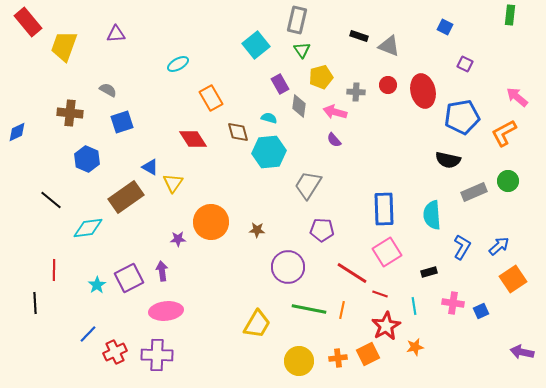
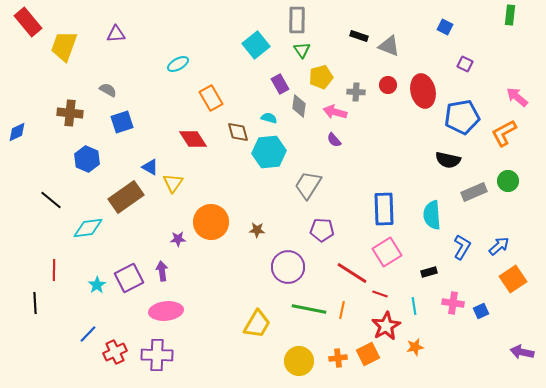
gray rectangle at (297, 20): rotated 12 degrees counterclockwise
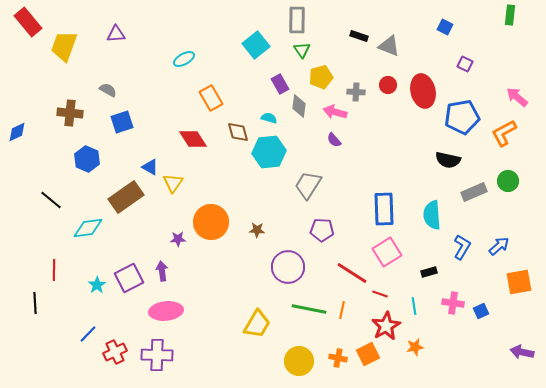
cyan ellipse at (178, 64): moved 6 px right, 5 px up
orange square at (513, 279): moved 6 px right, 3 px down; rotated 24 degrees clockwise
orange cross at (338, 358): rotated 18 degrees clockwise
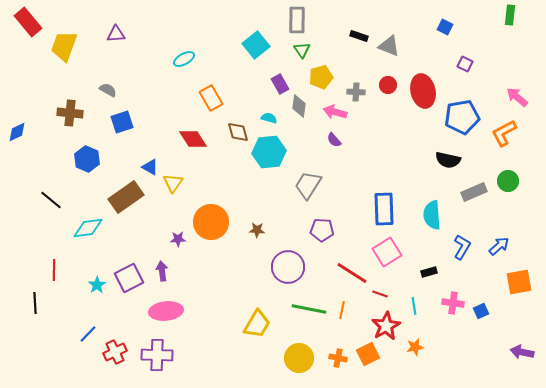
yellow circle at (299, 361): moved 3 px up
